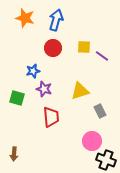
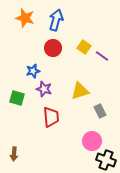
yellow square: rotated 32 degrees clockwise
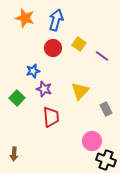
yellow square: moved 5 px left, 3 px up
yellow triangle: rotated 30 degrees counterclockwise
green square: rotated 28 degrees clockwise
gray rectangle: moved 6 px right, 2 px up
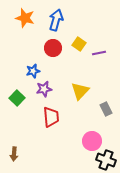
purple line: moved 3 px left, 3 px up; rotated 48 degrees counterclockwise
purple star: rotated 28 degrees counterclockwise
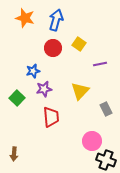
purple line: moved 1 px right, 11 px down
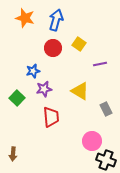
yellow triangle: rotated 42 degrees counterclockwise
brown arrow: moved 1 px left
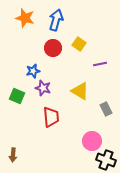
purple star: moved 1 px left, 1 px up; rotated 28 degrees clockwise
green square: moved 2 px up; rotated 21 degrees counterclockwise
brown arrow: moved 1 px down
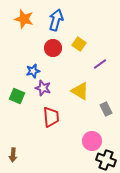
orange star: moved 1 px left, 1 px down
purple line: rotated 24 degrees counterclockwise
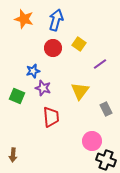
yellow triangle: rotated 36 degrees clockwise
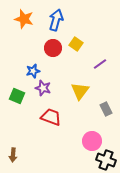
yellow square: moved 3 px left
red trapezoid: rotated 65 degrees counterclockwise
